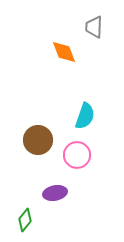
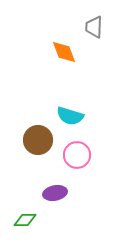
cyan semicircle: moved 15 px left; rotated 88 degrees clockwise
green diamond: rotated 50 degrees clockwise
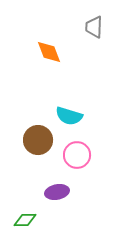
orange diamond: moved 15 px left
cyan semicircle: moved 1 px left
purple ellipse: moved 2 px right, 1 px up
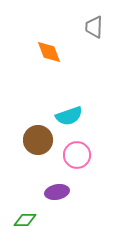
cyan semicircle: rotated 36 degrees counterclockwise
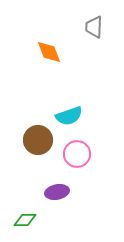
pink circle: moved 1 px up
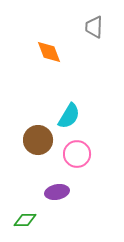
cyan semicircle: rotated 40 degrees counterclockwise
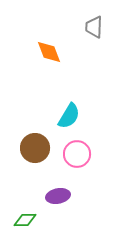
brown circle: moved 3 px left, 8 px down
purple ellipse: moved 1 px right, 4 px down
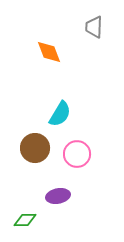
cyan semicircle: moved 9 px left, 2 px up
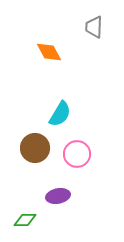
orange diamond: rotated 8 degrees counterclockwise
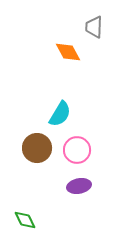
orange diamond: moved 19 px right
brown circle: moved 2 px right
pink circle: moved 4 px up
purple ellipse: moved 21 px right, 10 px up
green diamond: rotated 65 degrees clockwise
